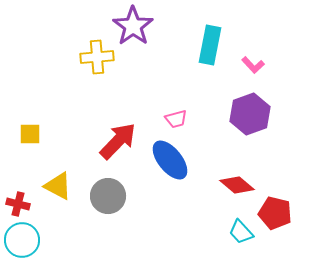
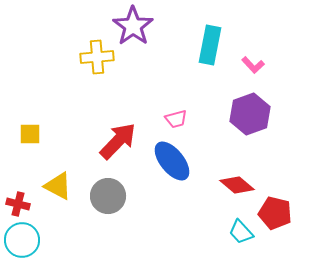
blue ellipse: moved 2 px right, 1 px down
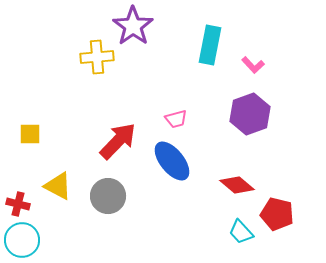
red pentagon: moved 2 px right, 1 px down
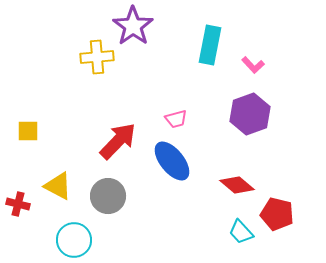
yellow square: moved 2 px left, 3 px up
cyan circle: moved 52 px right
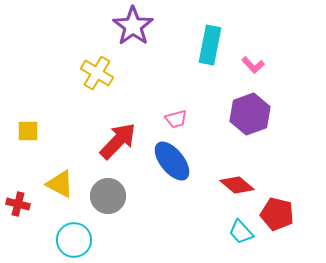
yellow cross: moved 16 px down; rotated 36 degrees clockwise
yellow triangle: moved 2 px right, 2 px up
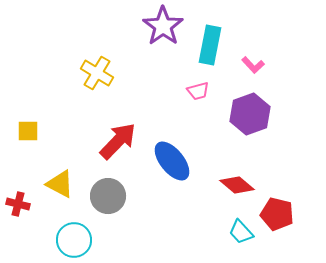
purple star: moved 30 px right
pink trapezoid: moved 22 px right, 28 px up
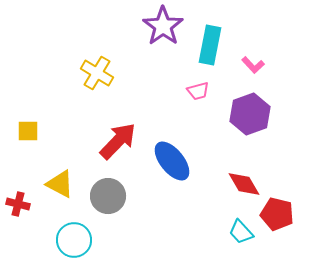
red diamond: moved 7 px right, 1 px up; rotated 20 degrees clockwise
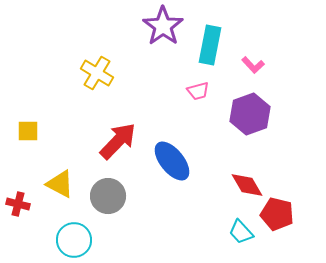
red diamond: moved 3 px right, 1 px down
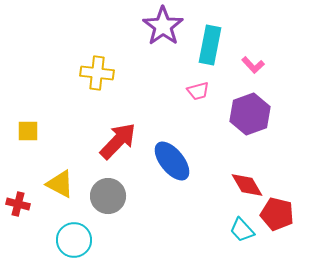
yellow cross: rotated 24 degrees counterclockwise
cyan trapezoid: moved 1 px right, 2 px up
